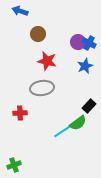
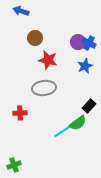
blue arrow: moved 1 px right
brown circle: moved 3 px left, 4 px down
red star: moved 1 px right, 1 px up
gray ellipse: moved 2 px right
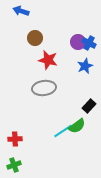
red cross: moved 5 px left, 26 px down
green semicircle: moved 1 px left, 3 px down
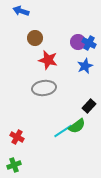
red cross: moved 2 px right, 2 px up; rotated 32 degrees clockwise
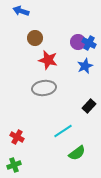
green semicircle: moved 27 px down
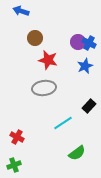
cyan line: moved 8 px up
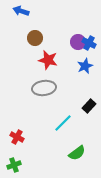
cyan line: rotated 12 degrees counterclockwise
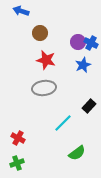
brown circle: moved 5 px right, 5 px up
blue cross: moved 2 px right
red star: moved 2 px left
blue star: moved 2 px left, 1 px up
red cross: moved 1 px right, 1 px down
green cross: moved 3 px right, 2 px up
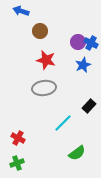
brown circle: moved 2 px up
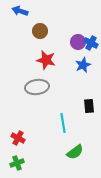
blue arrow: moved 1 px left
gray ellipse: moved 7 px left, 1 px up
black rectangle: rotated 48 degrees counterclockwise
cyan line: rotated 54 degrees counterclockwise
green semicircle: moved 2 px left, 1 px up
